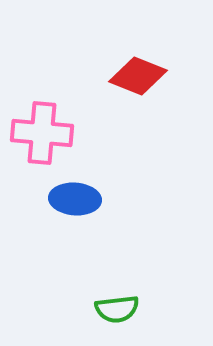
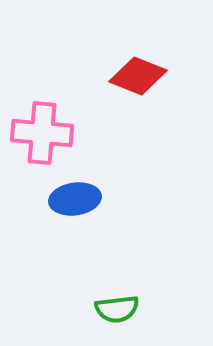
blue ellipse: rotated 12 degrees counterclockwise
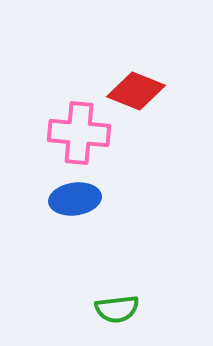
red diamond: moved 2 px left, 15 px down
pink cross: moved 37 px right
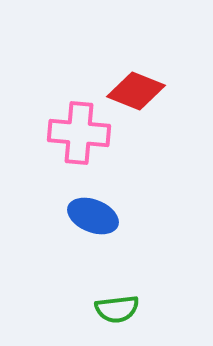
blue ellipse: moved 18 px right, 17 px down; rotated 30 degrees clockwise
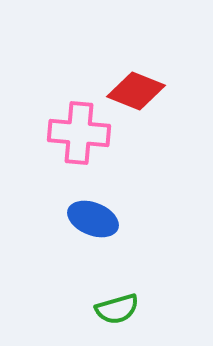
blue ellipse: moved 3 px down
green semicircle: rotated 9 degrees counterclockwise
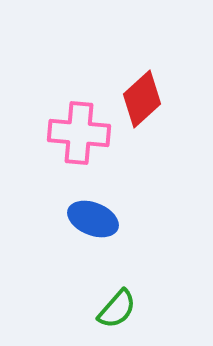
red diamond: moved 6 px right, 8 px down; rotated 64 degrees counterclockwise
green semicircle: rotated 33 degrees counterclockwise
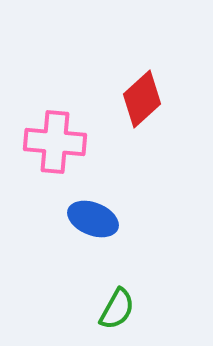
pink cross: moved 24 px left, 9 px down
green semicircle: rotated 12 degrees counterclockwise
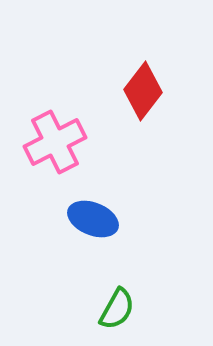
red diamond: moved 1 px right, 8 px up; rotated 10 degrees counterclockwise
pink cross: rotated 32 degrees counterclockwise
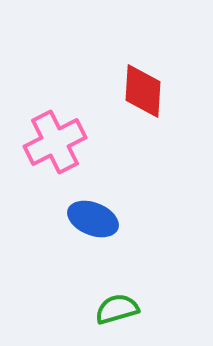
red diamond: rotated 34 degrees counterclockwise
green semicircle: rotated 135 degrees counterclockwise
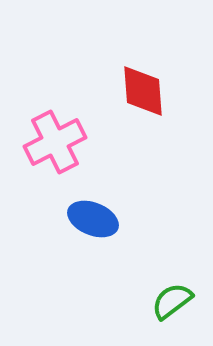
red diamond: rotated 8 degrees counterclockwise
green semicircle: moved 55 px right, 8 px up; rotated 21 degrees counterclockwise
